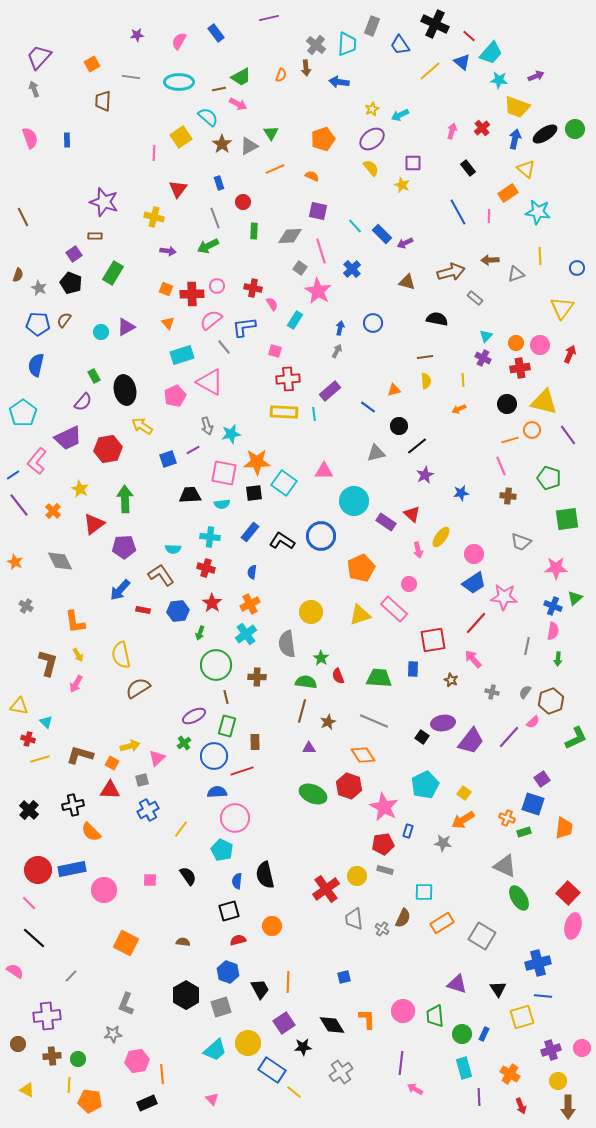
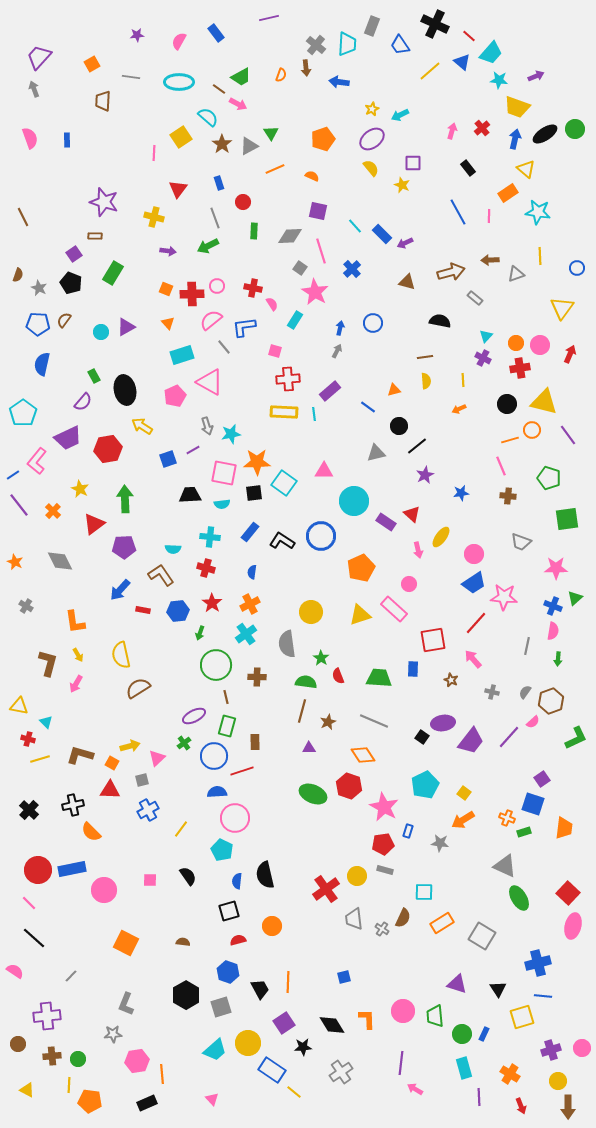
brown line at (219, 89): rotated 48 degrees clockwise
pink star at (318, 291): moved 3 px left, 1 px down
black semicircle at (437, 319): moved 3 px right, 2 px down
blue semicircle at (36, 365): moved 6 px right, 1 px up
gray star at (443, 843): moved 3 px left
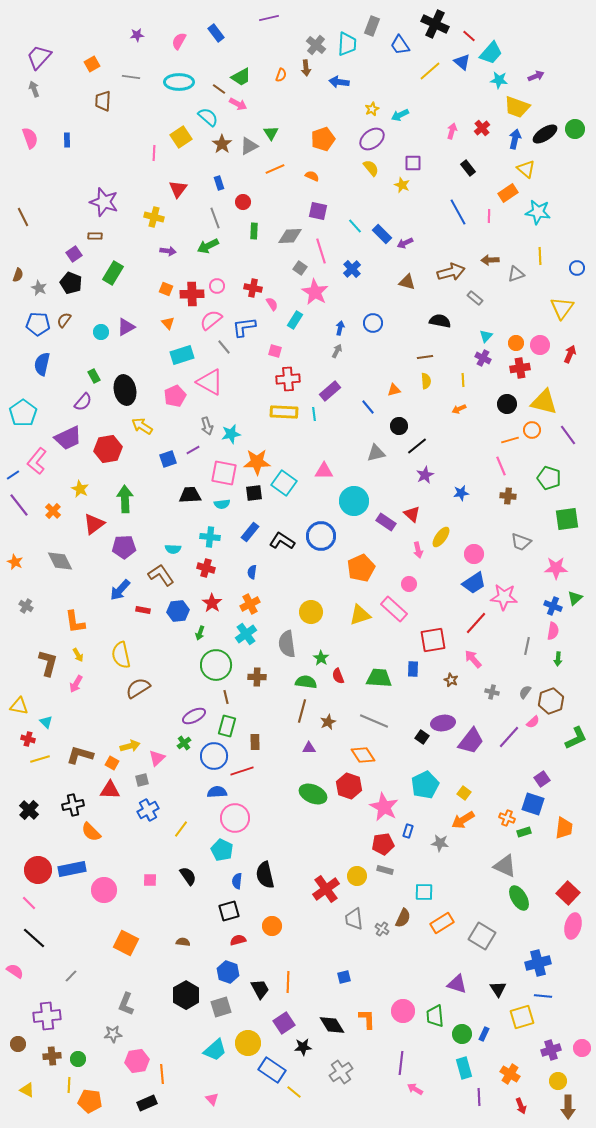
blue line at (368, 407): rotated 14 degrees clockwise
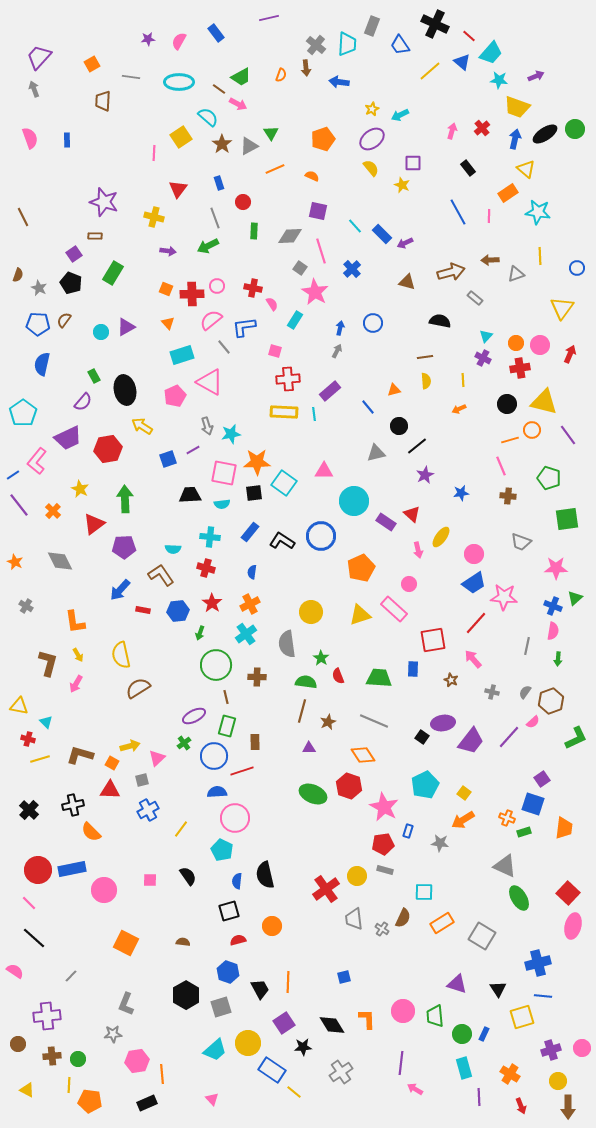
purple star at (137, 35): moved 11 px right, 4 px down
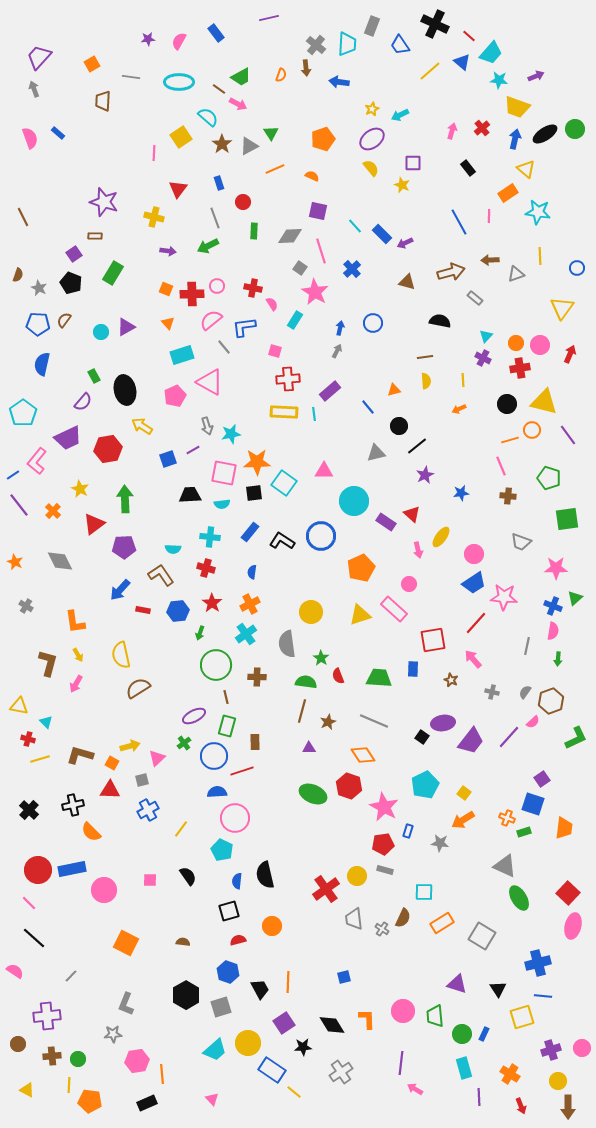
blue rectangle at (67, 140): moved 9 px left, 7 px up; rotated 48 degrees counterclockwise
blue line at (458, 212): moved 1 px right, 10 px down
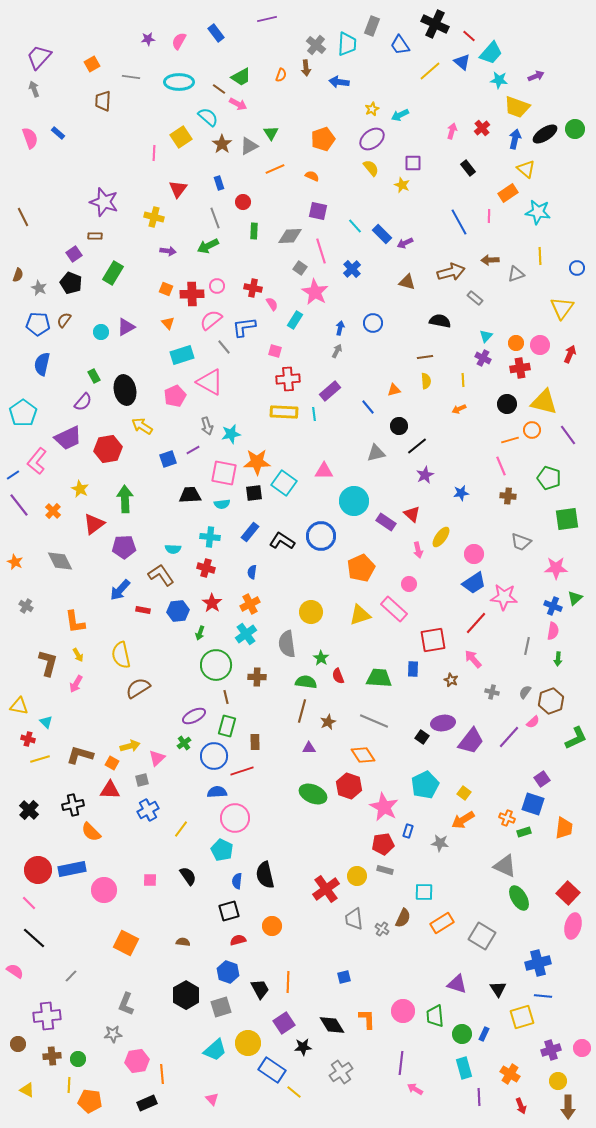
purple line at (269, 18): moved 2 px left, 1 px down
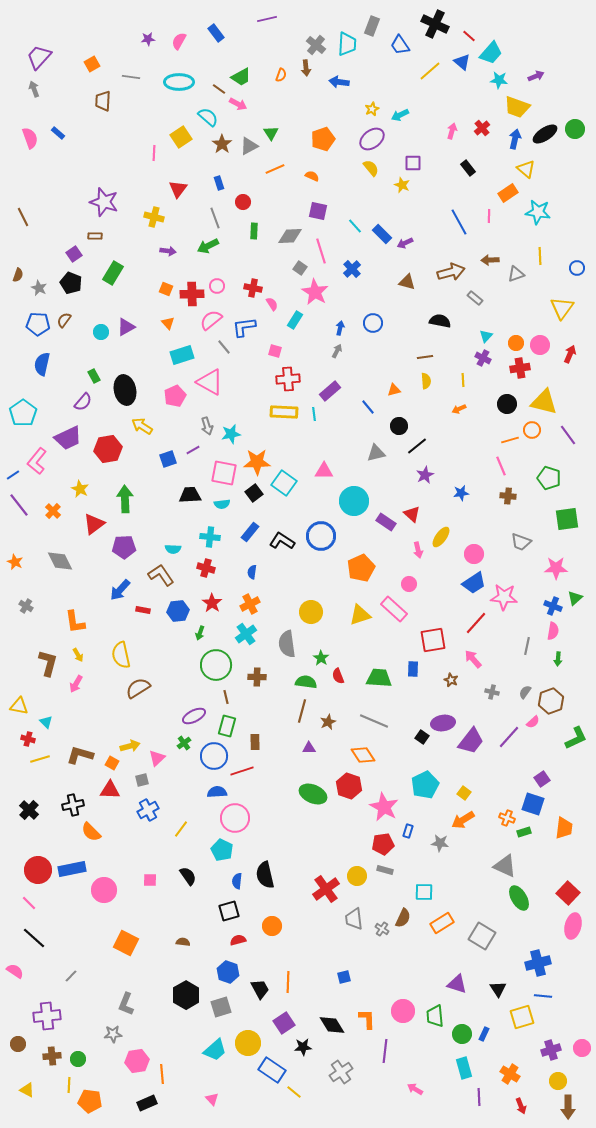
black square at (254, 493): rotated 30 degrees counterclockwise
purple line at (401, 1063): moved 16 px left, 12 px up
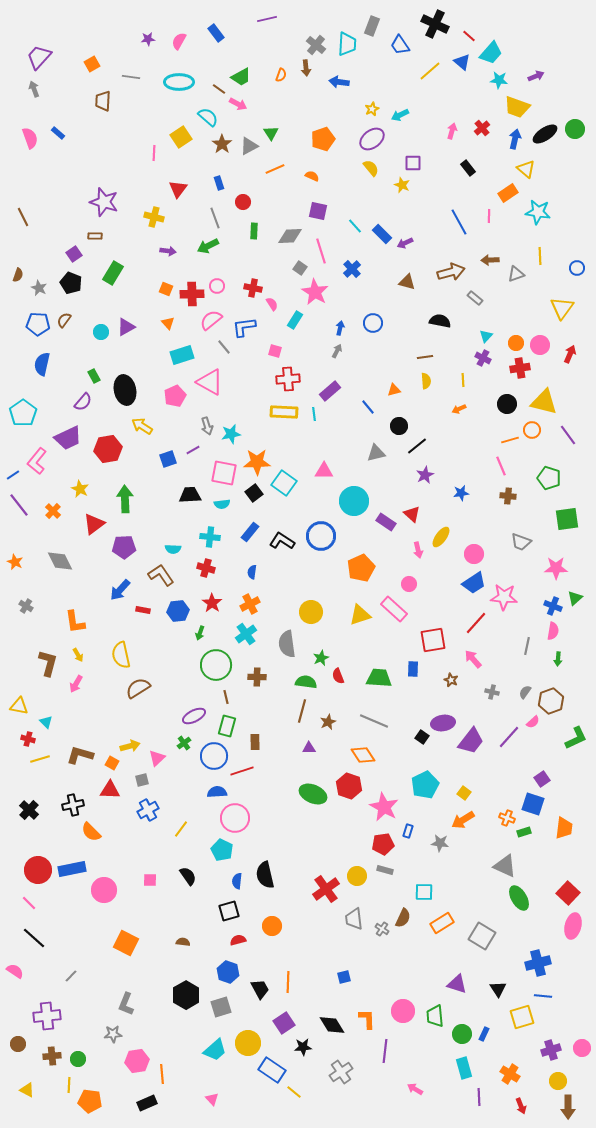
green star at (321, 658): rotated 14 degrees clockwise
